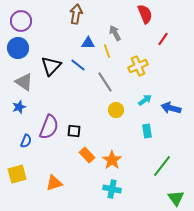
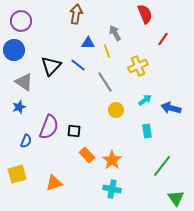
blue circle: moved 4 px left, 2 px down
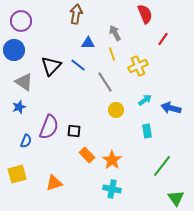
yellow line: moved 5 px right, 3 px down
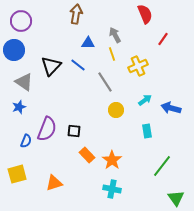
gray arrow: moved 2 px down
purple semicircle: moved 2 px left, 2 px down
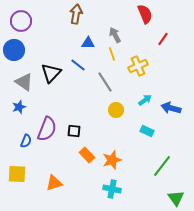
black triangle: moved 7 px down
cyan rectangle: rotated 56 degrees counterclockwise
orange star: rotated 18 degrees clockwise
yellow square: rotated 18 degrees clockwise
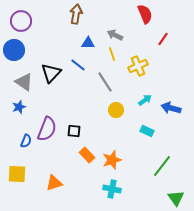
gray arrow: rotated 35 degrees counterclockwise
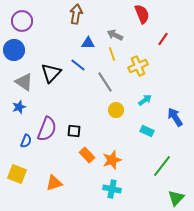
red semicircle: moved 3 px left
purple circle: moved 1 px right
blue arrow: moved 4 px right, 9 px down; rotated 42 degrees clockwise
yellow square: rotated 18 degrees clockwise
green triangle: rotated 18 degrees clockwise
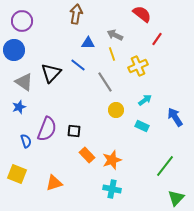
red semicircle: rotated 30 degrees counterclockwise
red line: moved 6 px left
cyan rectangle: moved 5 px left, 5 px up
blue semicircle: rotated 40 degrees counterclockwise
green line: moved 3 px right
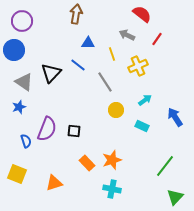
gray arrow: moved 12 px right
orange rectangle: moved 8 px down
green triangle: moved 1 px left, 1 px up
